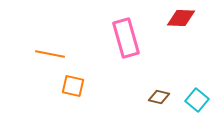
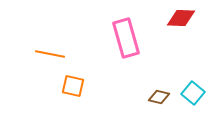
cyan square: moved 4 px left, 7 px up
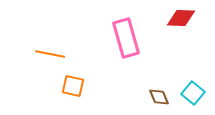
brown diamond: rotated 55 degrees clockwise
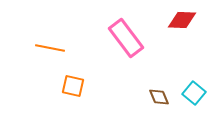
red diamond: moved 1 px right, 2 px down
pink rectangle: rotated 21 degrees counterclockwise
orange line: moved 6 px up
cyan square: moved 1 px right
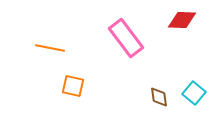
brown diamond: rotated 15 degrees clockwise
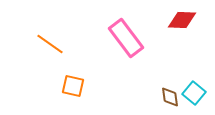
orange line: moved 4 px up; rotated 24 degrees clockwise
brown diamond: moved 11 px right
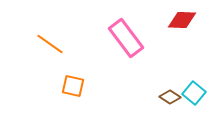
brown diamond: rotated 50 degrees counterclockwise
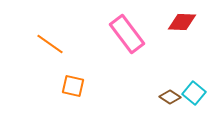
red diamond: moved 2 px down
pink rectangle: moved 1 px right, 4 px up
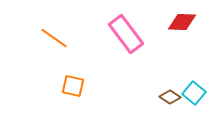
pink rectangle: moved 1 px left
orange line: moved 4 px right, 6 px up
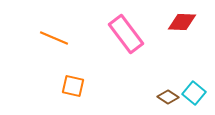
orange line: rotated 12 degrees counterclockwise
brown diamond: moved 2 px left
